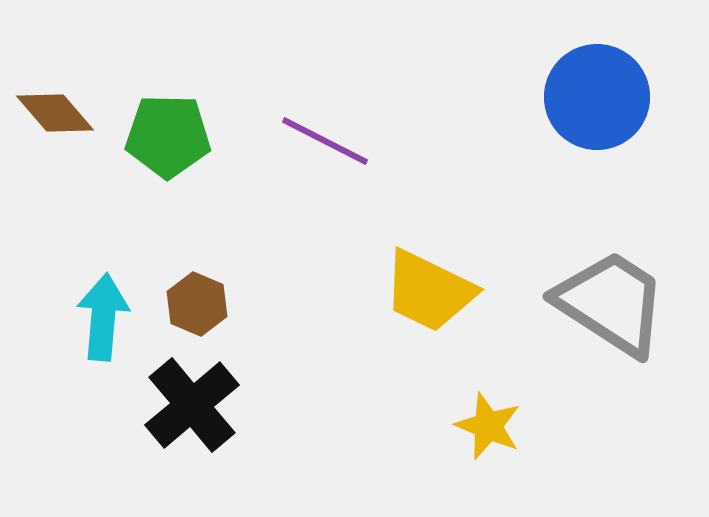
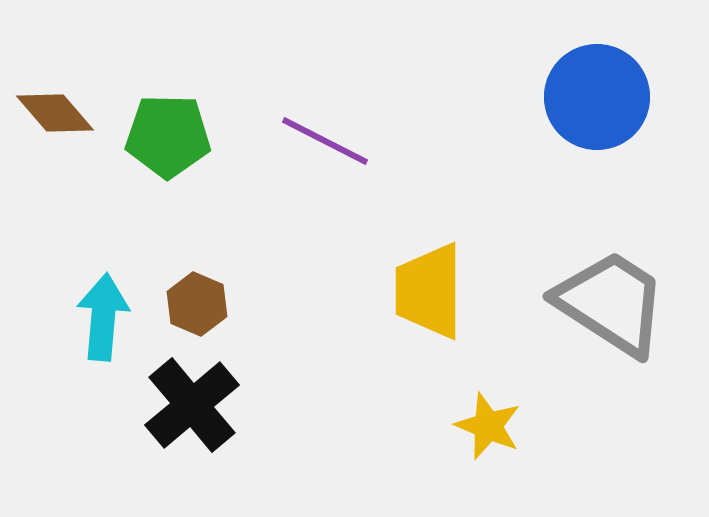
yellow trapezoid: rotated 64 degrees clockwise
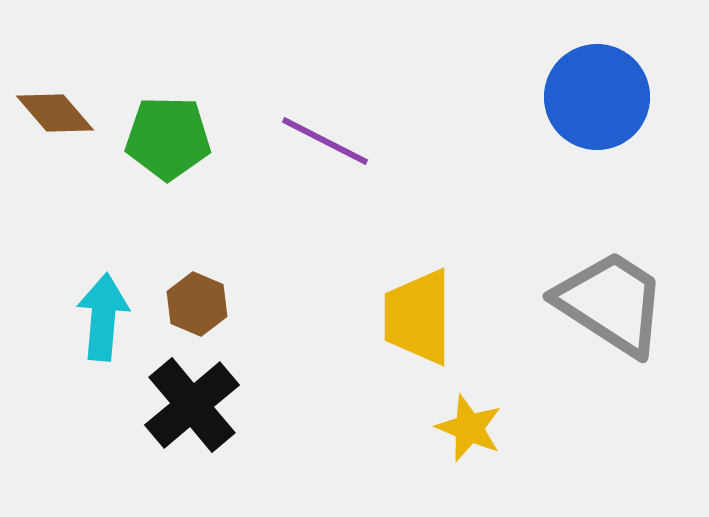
green pentagon: moved 2 px down
yellow trapezoid: moved 11 px left, 26 px down
yellow star: moved 19 px left, 2 px down
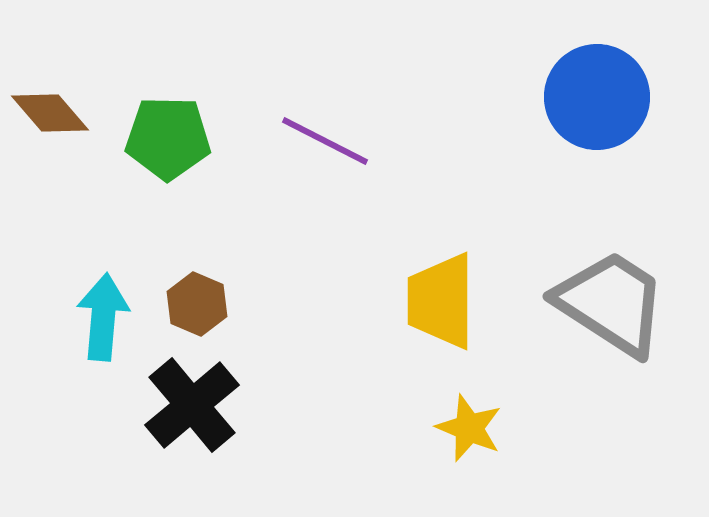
brown diamond: moved 5 px left
yellow trapezoid: moved 23 px right, 16 px up
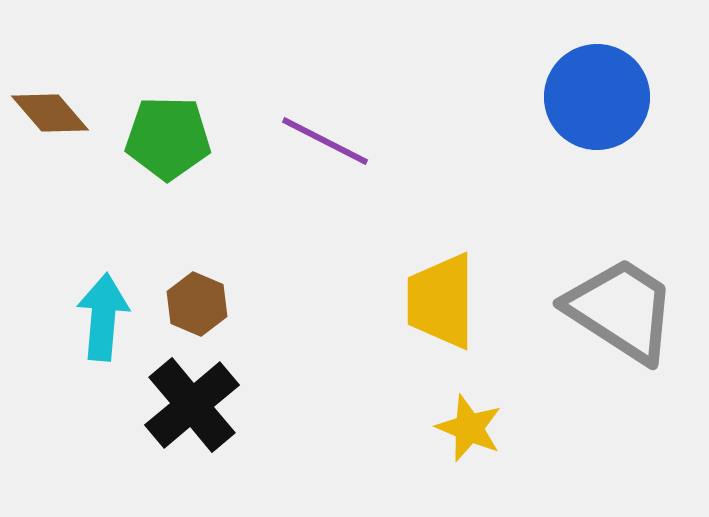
gray trapezoid: moved 10 px right, 7 px down
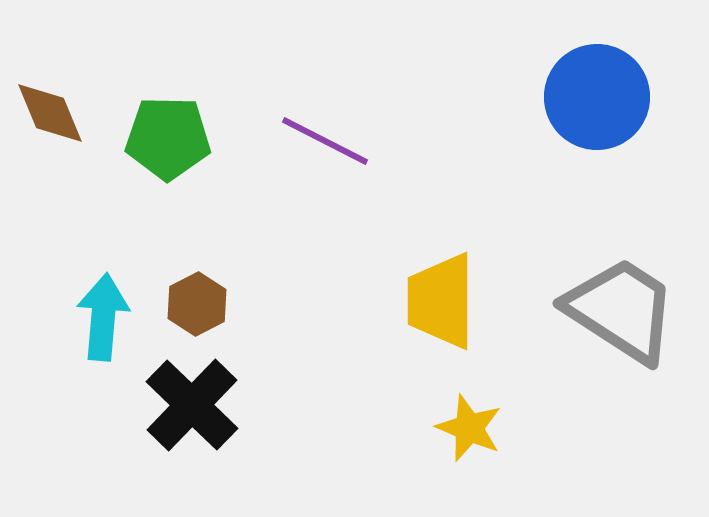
brown diamond: rotated 18 degrees clockwise
brown hexagon: rotated 10 degrees clockwise
black cross: rotated 6 degrees counterclockwise
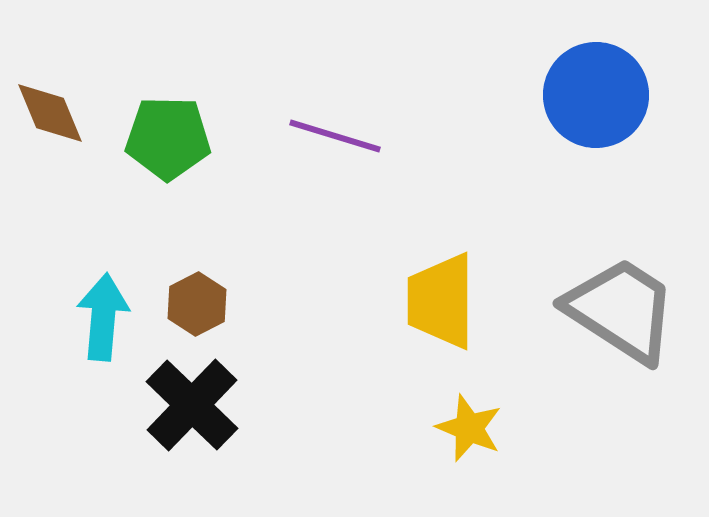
blue circle: moved 1 px left, 2 px up
purple line: moved 10 px right, 5 px up; rotated 10 degrees counterclockwise
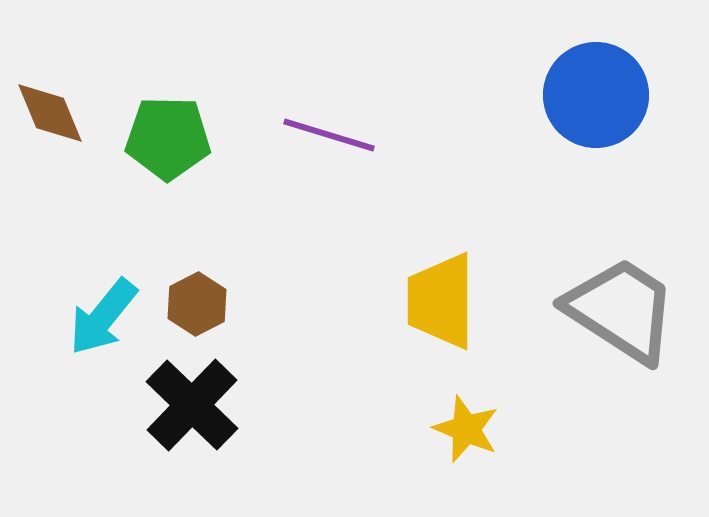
purple line: moved 6 px left, 1 px up
cyan arrow: rotated 146 degrees counterclockwise
yellow star: moved 3 px left, 1 px down
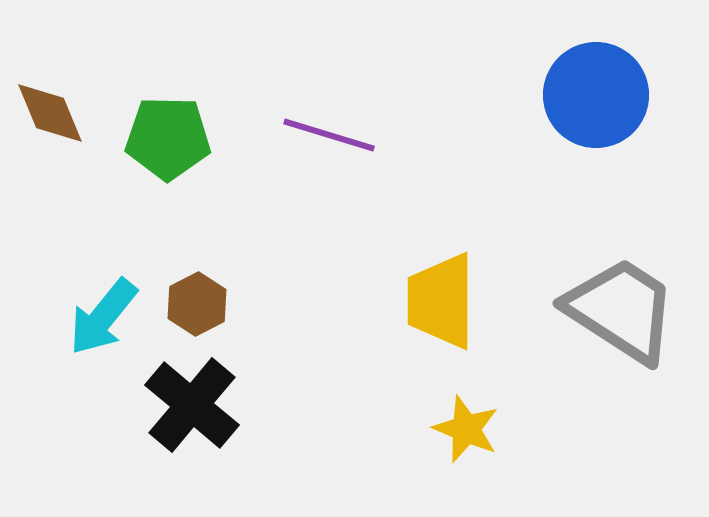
black cross: rotated 4 degrees counterclockwise
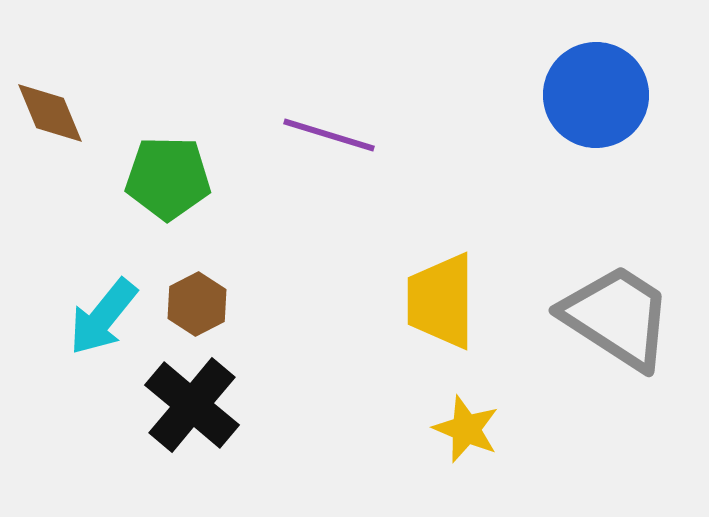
green pentagon: moved 40 px down
gray trapezoid: moved 4 px left, 7 px down
